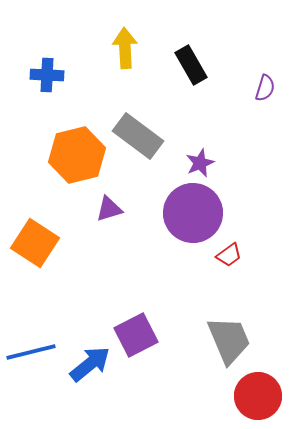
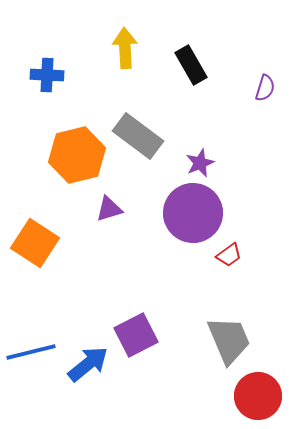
blue arrow: moved 2 px left
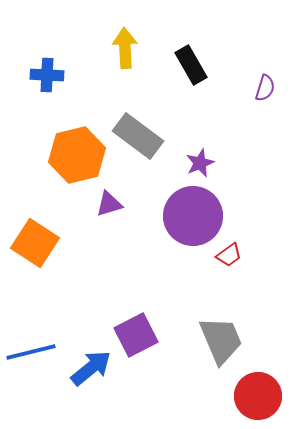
purple triangle: moved 5 px up
purple circle: moved 3 px down
gray trapezoid: moved 8 px left
blue arrow: moved 3 px right, 4 px down
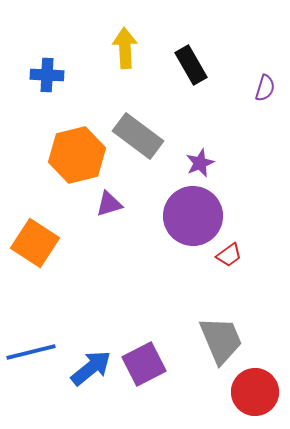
purple square: moved 8 px right, 29 px down
red circle: moved 3 px left, 4 px up
